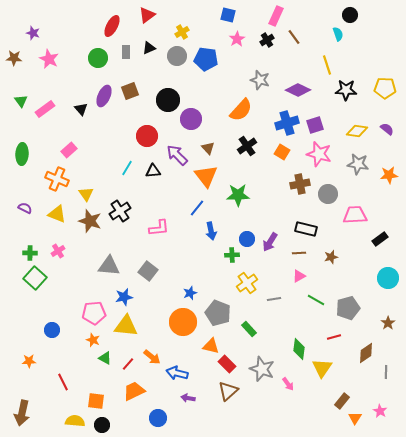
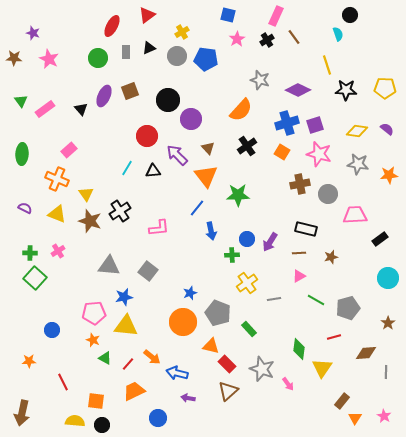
brown diamond at (366, 353): rotated 30 degrees clockwise
pink star at (380, 411): moved 4 px right, 5 px down
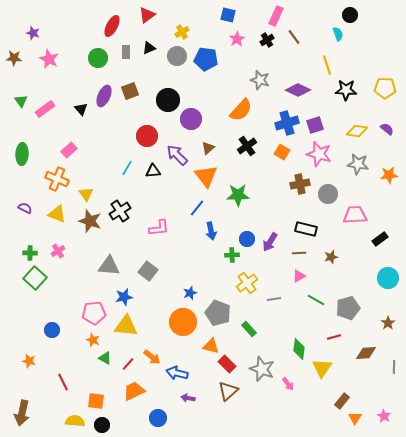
brown triangle at (208, 148): rotated 32 degrees clockwise
orange star at (29, 361): rotated 16 degrees clockwise
gray line at (386, 372): moved 8 px right, 5 px up
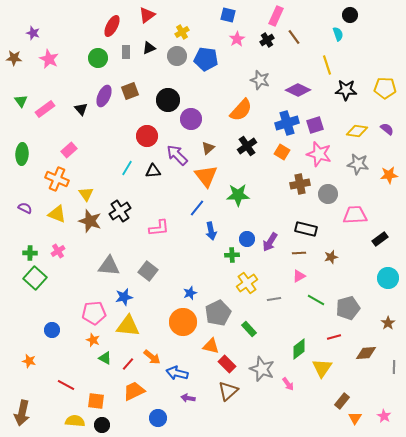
gray pentagon at (218, 313): rotated 25 degrees clockwise
yellow triangle at (126, 326): moved 2 px right
green diamond at (299, 349): rotated 45 degrees clockwise
red line at (63, 382): moved 3 px right, 3 px down; rotated 36 degrees counterclockwise
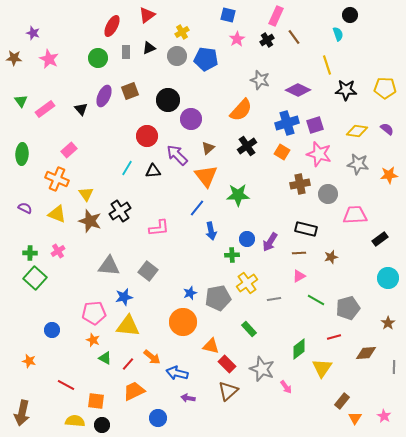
gray pentagon at (218, 313): moved 15 px up; rotated 15 degrees clockwise
pink arrow at (288, 384): moved 2 px left, 3 px down
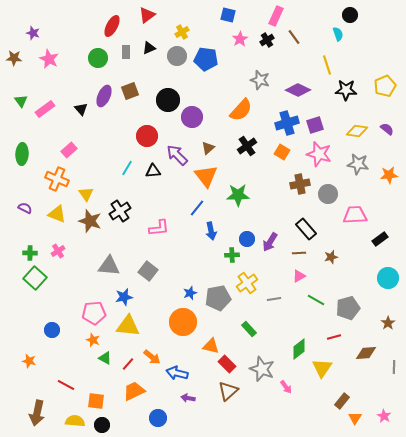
pink star at (237, 39): moved 3 px right
yellow pentagon at (385, 88): moved 2 px up; rotated 25 degrees counterclockwise
purple circle at (191, 119): moved 1 px right, 2 px up
black rectangle at (306, 229): rotated 35 degrees clockwise
brown arrow at (22, 413): moved 15 px right
